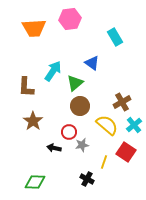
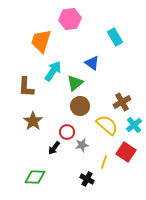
orange trapezoid: moved 7 px right, 13 px down; rotated 110 degrees clockwise
red circle: moved 2 px left
black arrow: rotated 64 degrees counterclockwise
green diamond: moved 5 px up
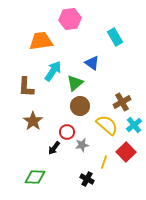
orange trapezoid: rotated 65 degrees clockwise
red square: rotated 12 degrees clockwise
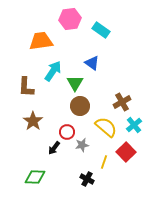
cyan rectangle: moved 14 px left, 7 px up; rotated 24 degrees counterclockwise
green triangle: rotated 18 degrees counterclockwise
yellow semicircle: moved 1 px left, 2 px down
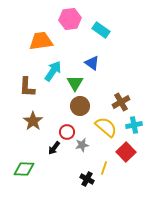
brown L-shape: moved 1 px right
brown cross: moved 1 px left
cyan cross: rotated 28 degrees clockwise
yellow line: moved 6 px down
green diamond: moved 11 px left, 8 px up
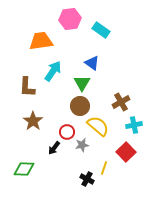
green triangle: moved 7 px right
yellow semicircle: moved 8 px left, 1 px up
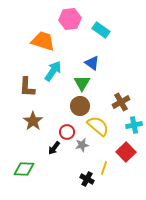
orange trapezoid: moved 2 px right; rotated 25 degrees clockwise
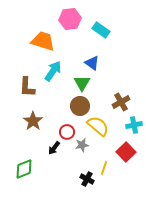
green diamond: rotated 25 degrees counterclockwise
